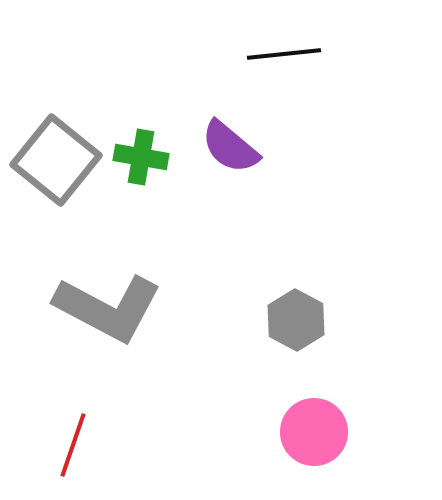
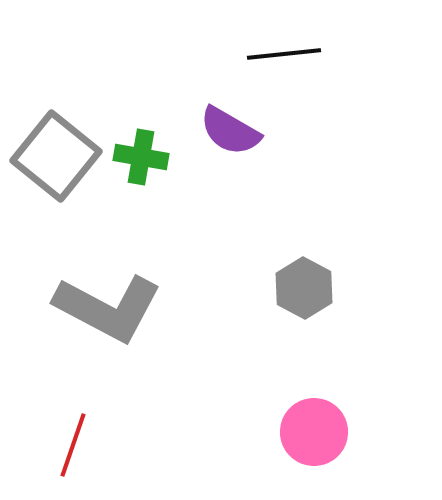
purple semicircle: moved 16 px up; rotated 10 degrees counterclockwise
gray square: moved 4 px up
gray hexagon: moved 8 px right, 32 px up
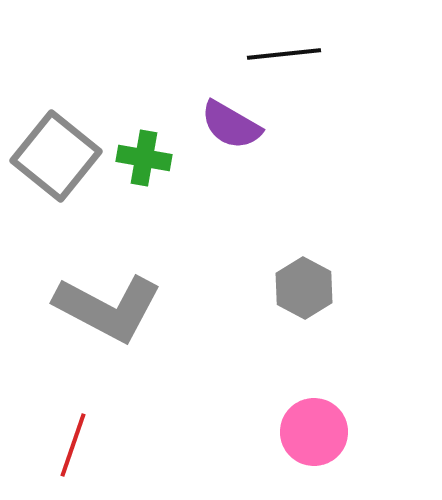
purple semicircle: moved 1 px right, 6 px up
green cross: moved 3 px right, 1 px down
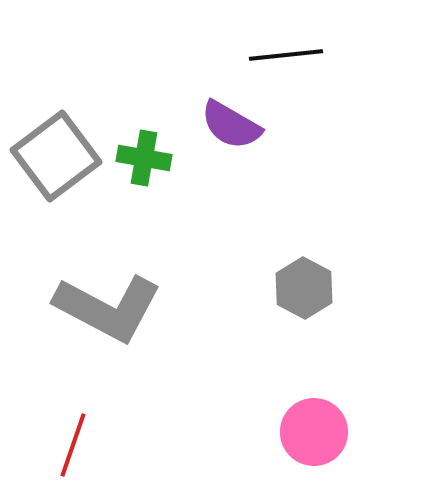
black line: moved 2 px right, 1 px down
gray square: rotated 14 degrees clockwise
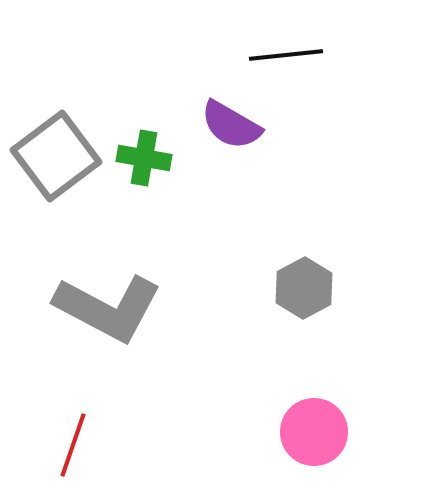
gray hexagon: rotated 4 degrees clockwise
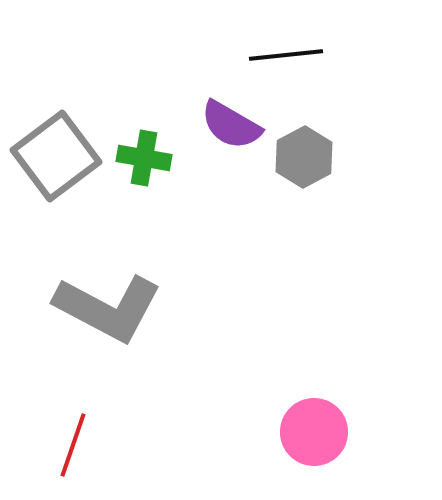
gray hexagon: moved 131 px up
